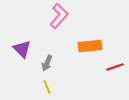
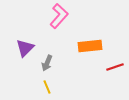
purple triangle: moved 3 px right, 1 px up; rotated 30 degrees clockwise
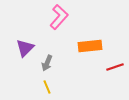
pink L-shape: moved 1 px down
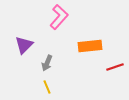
purple triangle: moved 1 px left, 3 px up
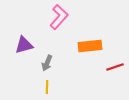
purple triangle: rotated 30 degrees clockwise
yellow line: rotated 24 degrees clockwise
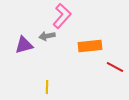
pink L-shape: moved 3 px right, 1 px up
gray arrow: moved 27 px up; rotated 56 degrees clockwise
red line: rotated 48 degrees clockwise
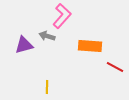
gray arrow: rotated 28 degrees clockwise
orange rectangle: rotated 10 degrees clockwise
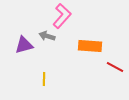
yellow line: moved 3 px left, 8 px up
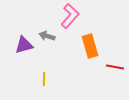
pink L-shape: moved 8 px right
orange rectangle: rotated 70 degrees clockwise
red line: rotated 18 degrees counterclockwise
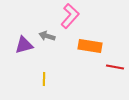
orange rectangle: rotated 65 degrees counterclockwise
